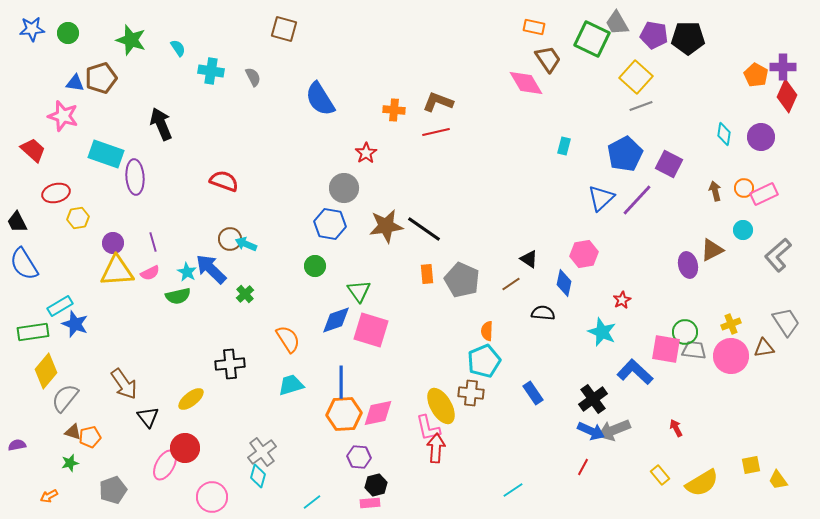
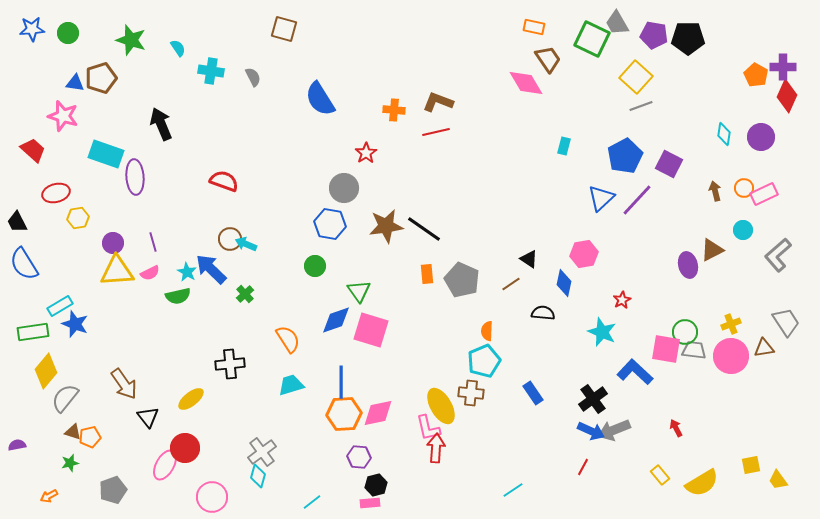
blue pentagon at (625, 154): moved 2 px down
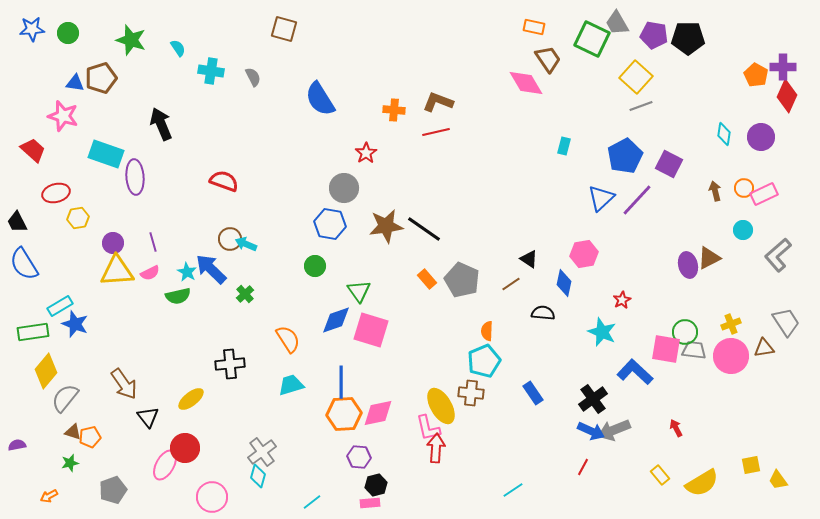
brown triangle at (712, 250): moved 3 px left, 8 px down
orange rectangle at (427, 274): moved 5 px down; rotated 36 degrees counterclockwise
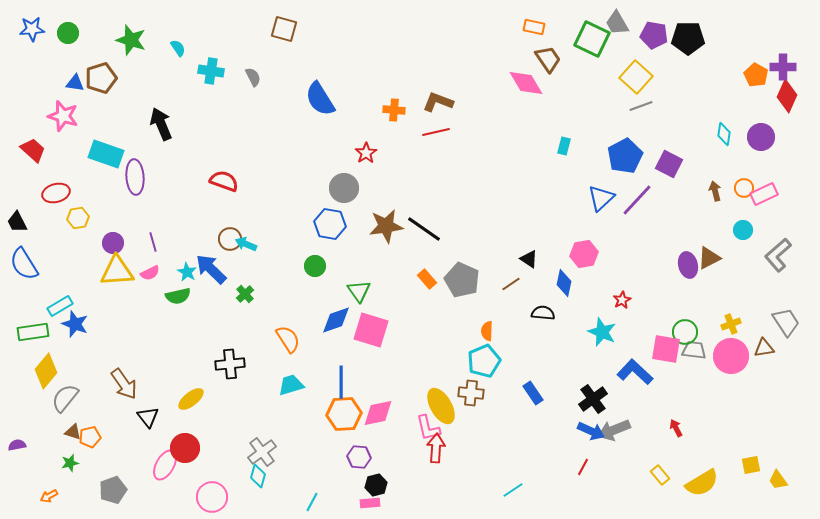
cyan line at (312, 502): rotated 24 degrees counterclockwise
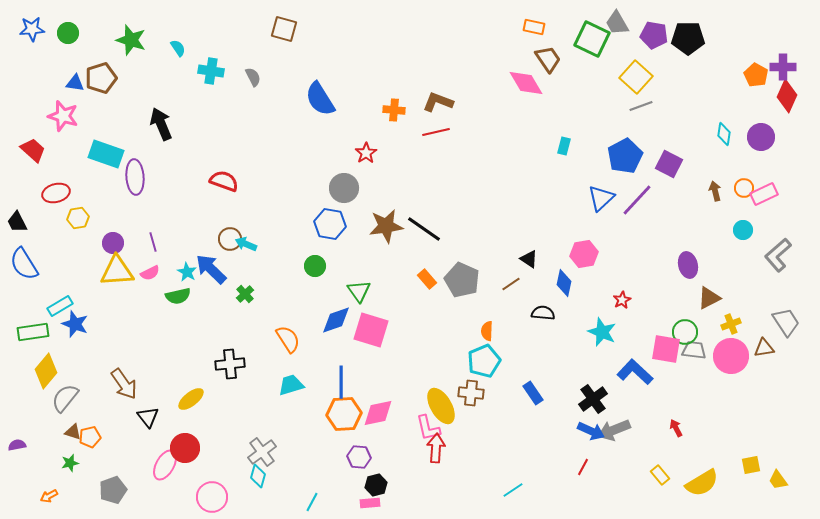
brown triangle at (709, 258): moved 40 px down
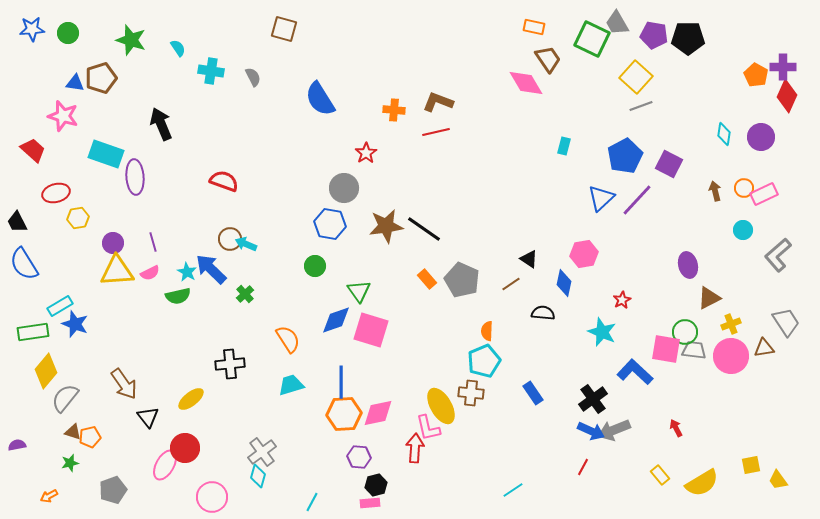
red arrow at (436, 448): moved 21 px left
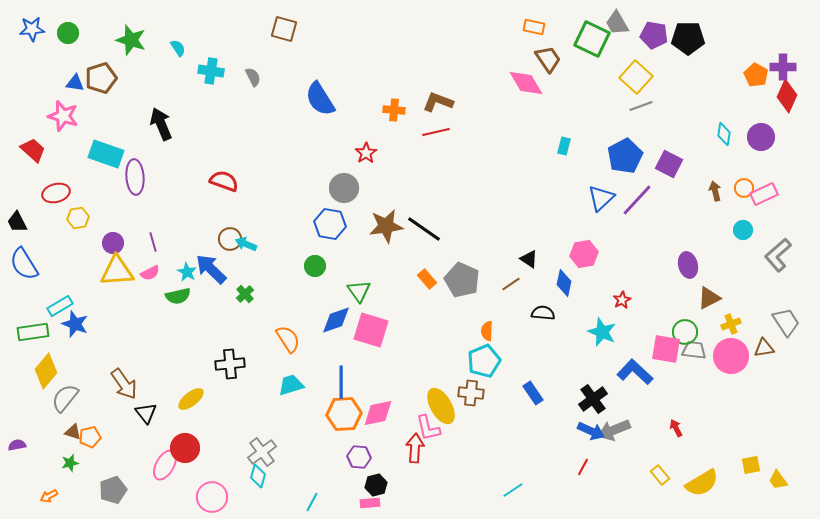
black triangle at (148, 417): moved 2 px left, 4 px up
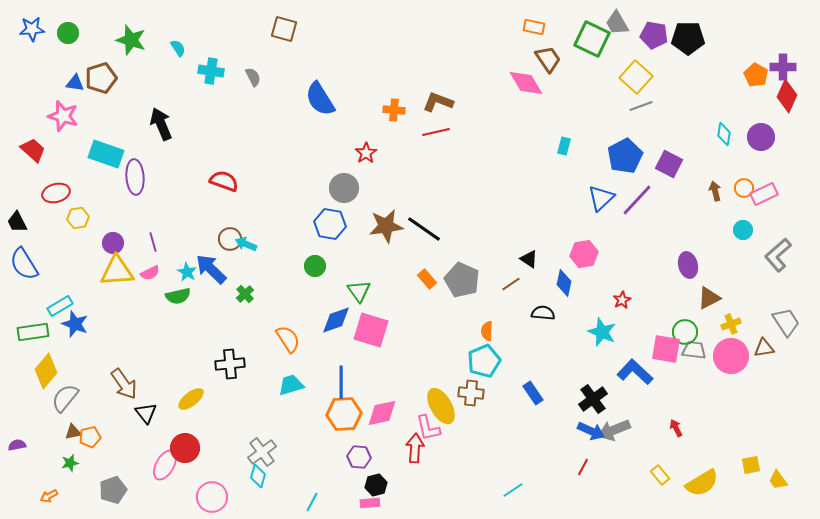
pink diamond at (378, 413): moved 4 px right
brown triangle at (73, 432): rotated 30 degrees counterclockwise
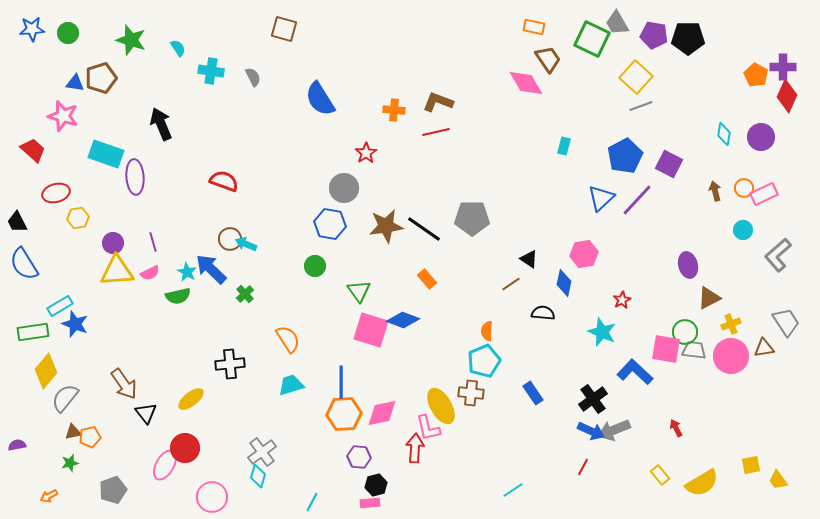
gray pentagon at (462, 280): moved 10 px right, 62 px up; rotated 24 degrees counterclockwise
blue diamond at (336, 320): moved 67 px right; rotated 40 degrees clockwise
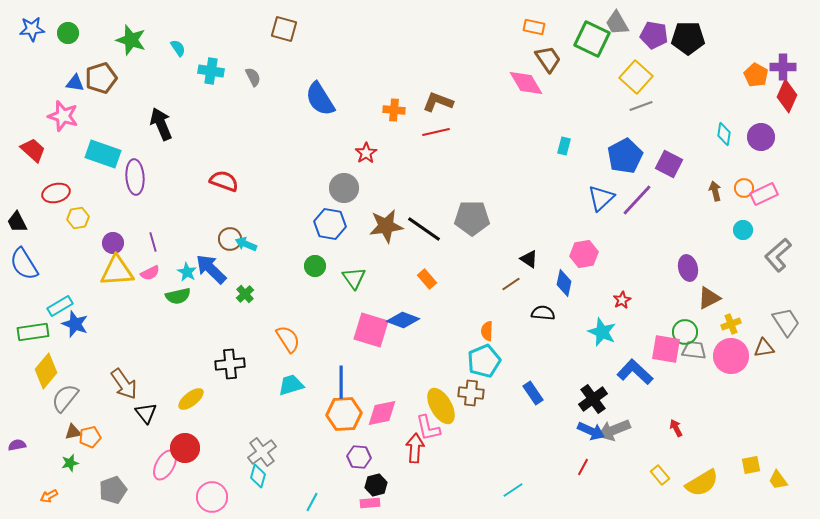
cyan rectangle at (106, 154): moved 3 px left
purple ellipse at (688, 265): moved 3 px down
green triangle at (359, 291): moved 5 px left, 13 px up
